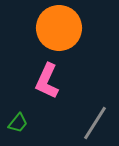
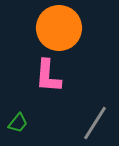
pink L-shape: moved 1 px right, 5 px up; rotated 21 degrees counterclockwise
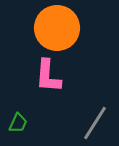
orange circle: moved 2 px left
green trapezoid: rotated 15 degrees counterclockwise
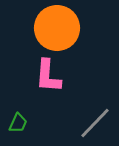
gray line: rotated 12 degrees clockwise
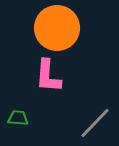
green trapezoid: moved 5 px up; rotated 110 degrees counterclockwise
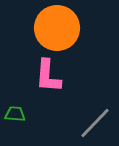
green trapezoid: moved 3 px left, 4 px up
